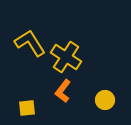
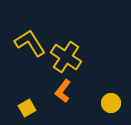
yellow circle: moved 6 px right, 3 px down
yellow square: rotated 24 degrees counterclockwise
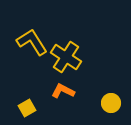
yellow L-shape: moved 2 px right, 1 px up
orange L-shape: rotated 80 degrees clockwise
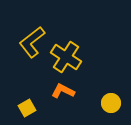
yellow L-shape: rotated 96 degrees counterclockwise
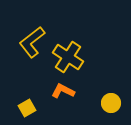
yellow cross: moved 2 px right
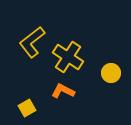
yellow circle: moved 30 px up
